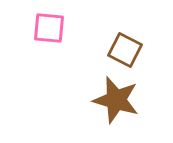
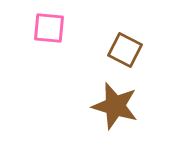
brown star: moved 1 px left, 6 px down
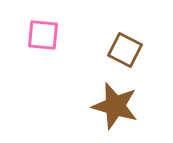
pink square: moved 6 px left, 7 px down
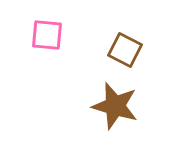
pink square: moved 4 px right
